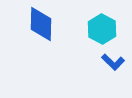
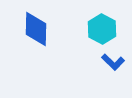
blue diamond: moved 5 px left, 5 px down
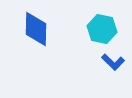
cyan hexagon: rotated 16 degrees counterclockwise
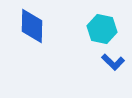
blue diamond: moved 4 px left, 3 px up
